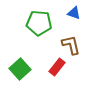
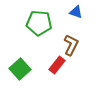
blue triangle: moved 2 px right, 1 px up
brown L-shape: rotated 40 degrees clockwise
red rectangle: moved 2 px up
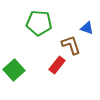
blue triangle: moved 11 px right, 16 px down
brown L-shape: rotated 45 degrees counterclockwise
green square: moved 6 px left, 1 px down
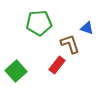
green pentagon: rotated 10 degrees counterclockwise
brown L-shape: moved 1 px left, 1 px up
green square: moved 2 px right, 1 px down
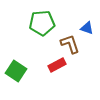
green pentagon: moved 3 px right
red rectangle: rotated 24 degrees clockwise
green square: rotated 15 degrees counterclockwise
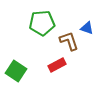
brown L-shape: moved 1 px left, 3 px up
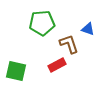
blue triangle: moved 1 px right, 1 px down
brown L-shape: moved 3 px down
green square: rotated 20 degrees counterclockwise
